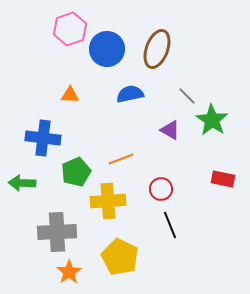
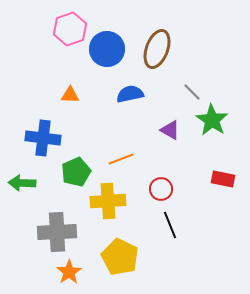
gray line: moved 5 px right, 4 px up
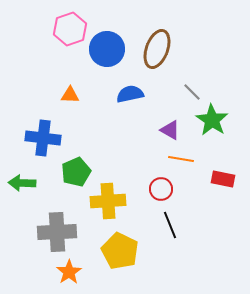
orange line: moved 60 px right; rotated 30 degrees clockwise
yellow pentagon: moved 6 px up
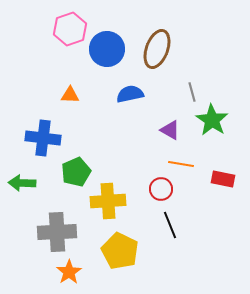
gray line: rotated 30 degrees clockwise
orange line: moved 5 px down
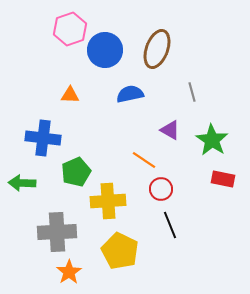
blue circle: moved 2 px left, 1 px down
green star: moved 20 px down
orange line: moved 37 px left, 4 px up; rotated 25 degrees clockwise
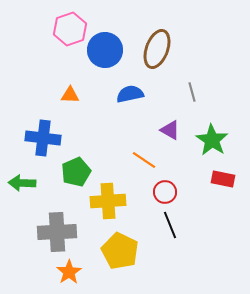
red circle: moved 4 px right, 3 px down
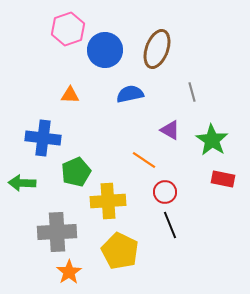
pink hexagon: moved 2 px left
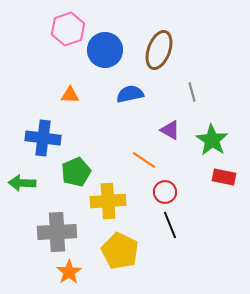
brown ellipse: moved 2 px right, 1 px down
red rectangle: moved 1 px right, 2 px up
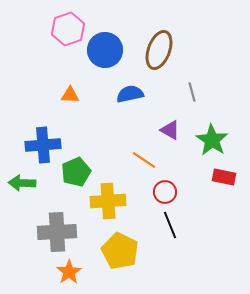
blue cross: moved 7 px down; rotated 12 degrees counterclockwise
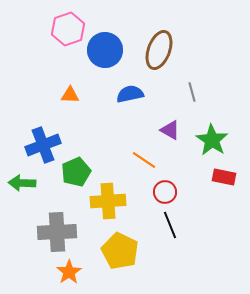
blue cross: rotated 16 degrees counterclockwise
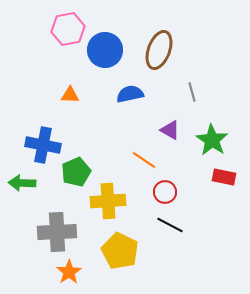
pink hexagon: rotated 8 degrees clockwise
blue cross: rotated 32 degrees clockwise
black line: rotated 40 degrees counterclockwise
